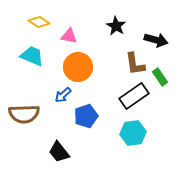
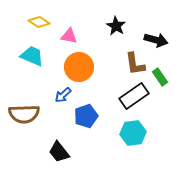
orange circle: moved 1 px right
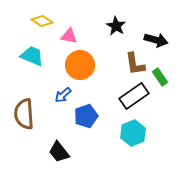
yellow diamond: moved 3 px right, 1 px up
orange circle: moved 1 px right, 2 px up
brown semicircle: rotated 88 degrees clockwise
cyan hexagon: rotated 15 degrees counterclockwise
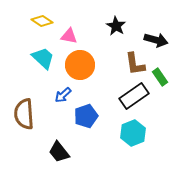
cyan trapezoid: moved 11 px right, 2 px down; rotated 20 degrees clockwise
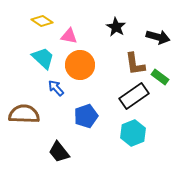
black star: moved 1 px down
black arrow: moved 2 px right, 3 px up
green rectangle: rotated 18 degrees counterclockwise
blue arrow: moved 7 px left, 7 px up; rotated 90 degrees clockwise
brown semicircle: rotated 96 degrees clockwise
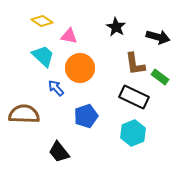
cyan trapezoid: moved 2 px up
orange circle: moved 3 px down
black rectangle: moved 1 px down; rotated 60 degrees clockwise
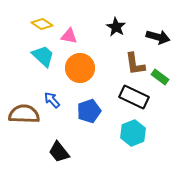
yellow diamond: moved 3 px down
blue arrow: moved 4 px left, 12 px down
blue pentagon: moved 3 px right, 5 px up
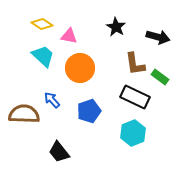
black rectangle: moved 1 px right
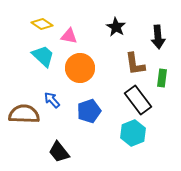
black arrow: rotated 70 degrees clockwise
green rectangle: moved 2 px right, 1 px down; rotated 60 degrees clockwise
black rectangle: moved 3 px right, 3 px down; rotated 28 degrees clockwise
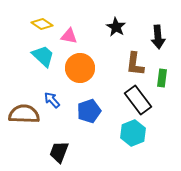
brown L-shape: rotated 15 degrees clockwise
black trapezoid: rotated 60 degrees clockwise
